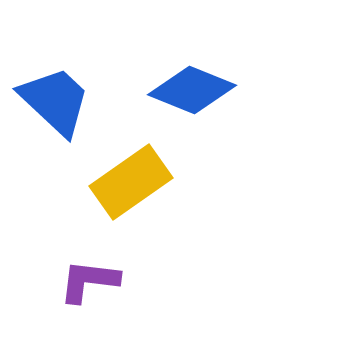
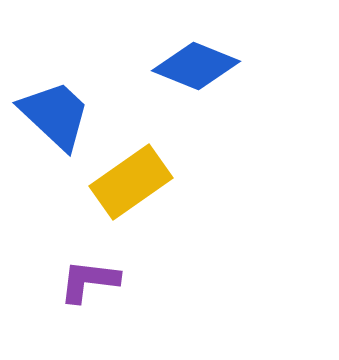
blue diamond: moved 4 px right, 24 px up
blue trapezoid: moved 14 px down
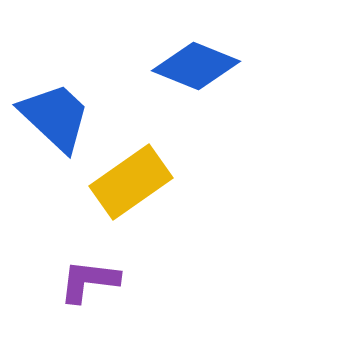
blue trapezoid: moved 2 px down
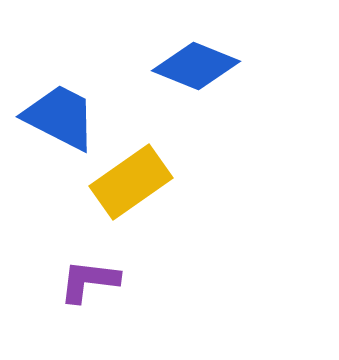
blue trapezoid: moved 5 px right; rotated 16 degrees counterclockwise
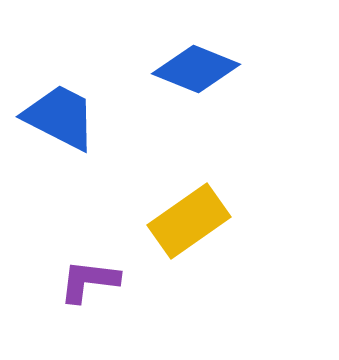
blue diamond: moved 3 px down
yellow rectangle: moved 58 px right, 39 px down
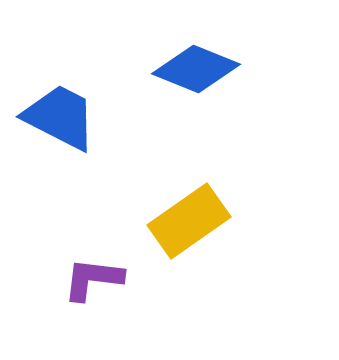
purple L-shape: moved 4 px right, 2 px up
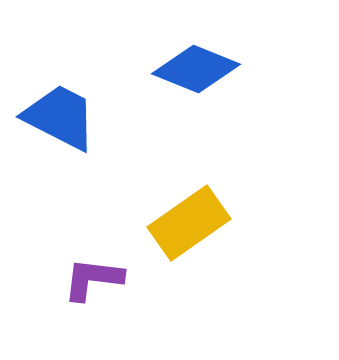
yellow rectangle: moved 2 px down
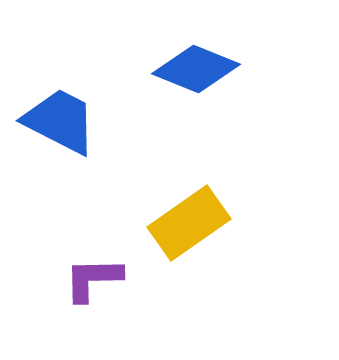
blue trapezoid: moved 4 px down
purple L-shape: rotated 8 degrees counterclockwise
